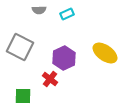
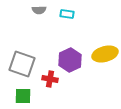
cyan rectangle: rotated 32 degrees clockwise
gray square: moved 2 px right, 17 px down; rotated 8 degrees counterclockwise
yellow ellipse: moved 1 px down; rotated 50 degrees counterclockwise
purple hexagon: moved 6 px right, 2 px down
red cross: rotated 28 degrees counterclockwise
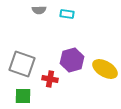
yellow ellipse: moved 15 px down; rotated 45 degrees clockwise
purple hexagon: moved 2 px right; rotated 10 degrees clockwise
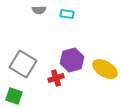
gray square: moved 1 px right; rotated 12 degrees clockwise
red cross: moved 6 px right, 1 px up; rotated 28 degrees counterclockwise
green square: moved 9 px left; rotated 18 degrees clockwise
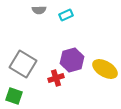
cyan rectangle: moved 1 px left, 1 px down; rotated 32 degrees counterclockwise
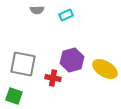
gray semicircle: moved 2 px left
gray square: rotated 20 degrees counterclockwise
red cross: moved 3 px left; rotated 28 degrees clockwise
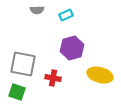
purple hexagon: moved 12 px up
yellow ellipse: moved 5 px left, 6 px down; rotated 15 degrees counterclockwise
green square: moved 3 px right, 4 px up
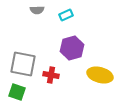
red cross: moved 2 px left, 3 px up
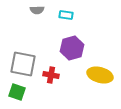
cyan rectangle: rotated 32 degrees clockwise
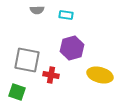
gray square: moved 4 px right, 4 px up
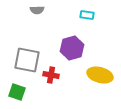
cyan rectangle: moved 21 px right
